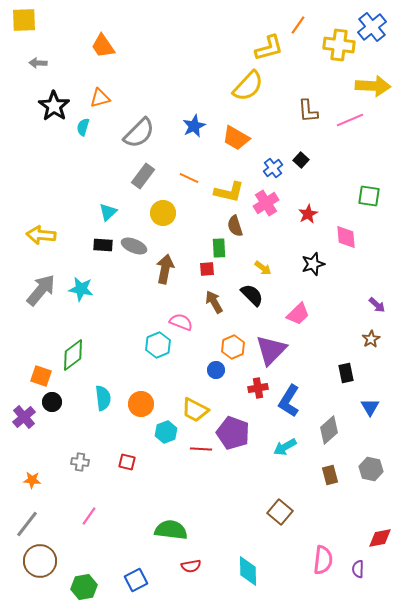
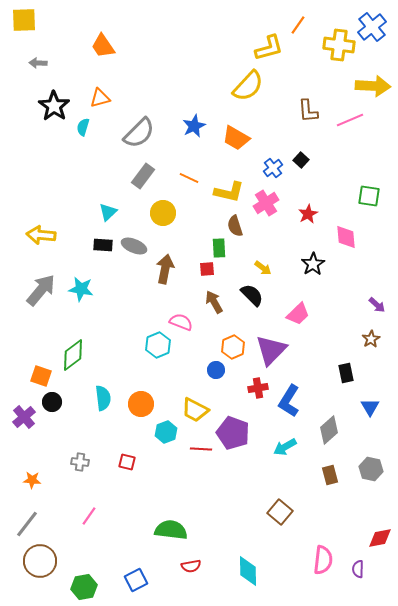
black star at (313, 264): rotated 15 degrees counterclockwise
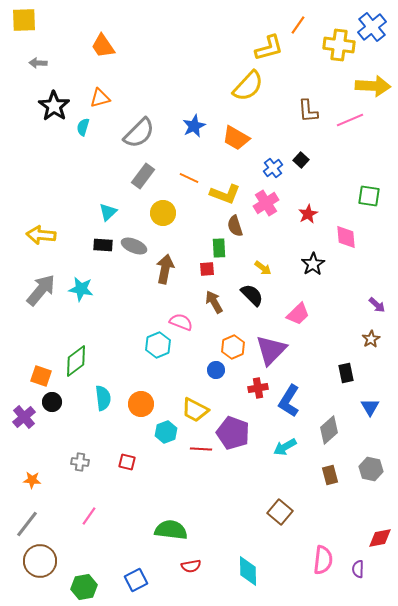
yellow L-shape at (229, 192): moved 4 px left, 2 px down; rotated 8 degrees clockwise
green diamond at (73, 355): moved 3 px right, 6 px down
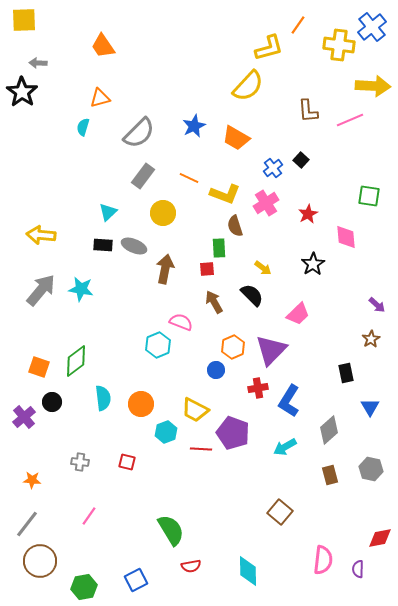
black star at (54, 106): moved 32 px left, 14 px up
orange square at (41, 376): moved 2 px left, 9 px up
green semicircle at (171, 530): rotated 52 degrees clockwise
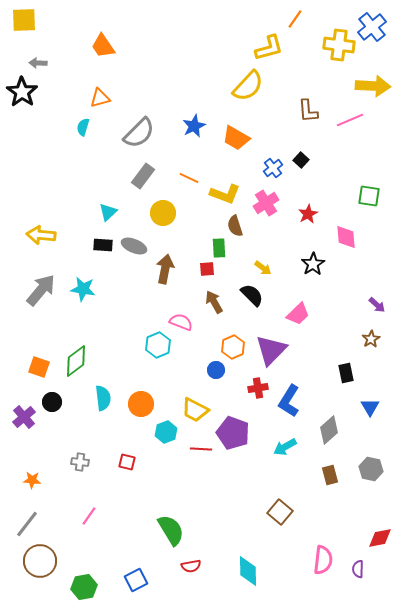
orange line at (298, 25): moved 3 px left, 6 px up
cyan star at (81, 289): moved 2 px right
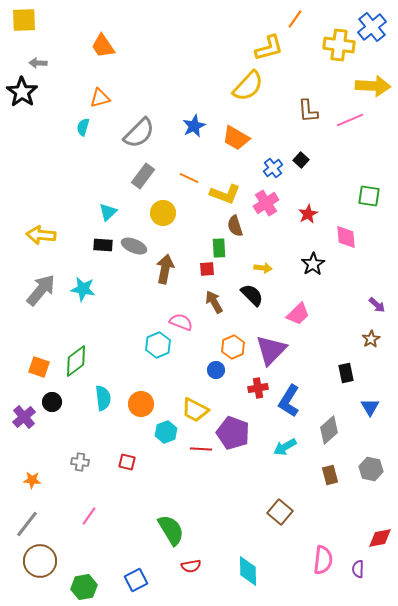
yellow arrow at (263, 268): rotated 30 degrees counterclockwise
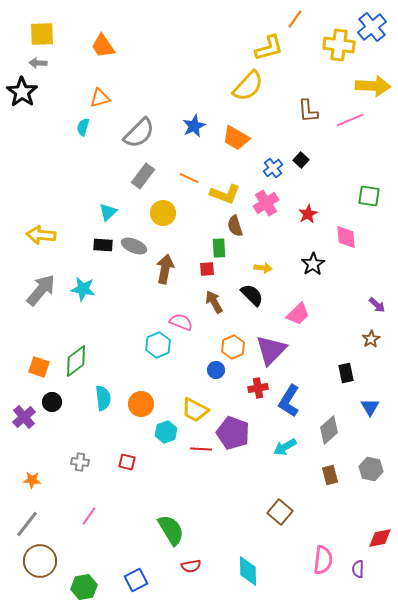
yellow square at (24, 20): moved 18 px right, 14 px down
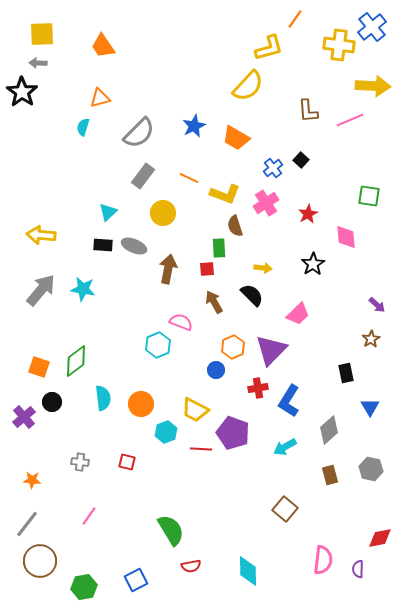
brown arrow at (165, 269): moved 3 px right
brown square at (280, 512): moved 5 px right, 3 px up
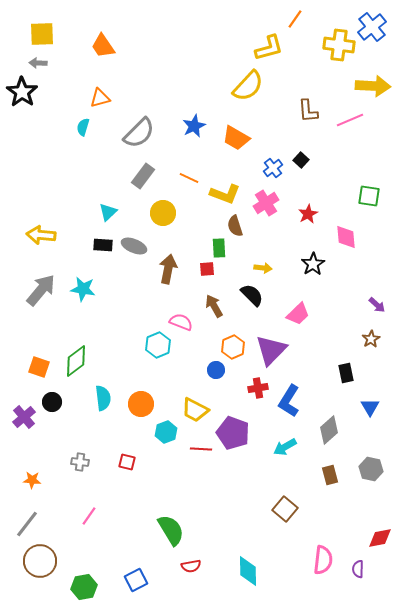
brown arrow at (214, 302): moved 4 px down
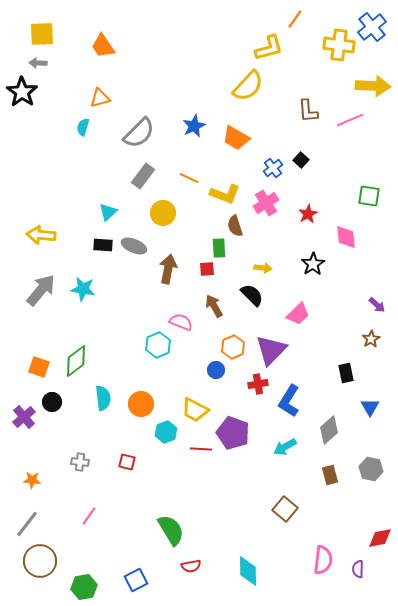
red cross at (258, 388): moved 4 px up
